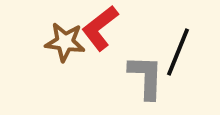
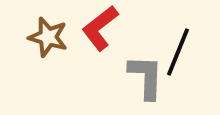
brown star: moved 17 px left, 5 px up; rotated 9 degrees clockwise
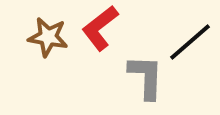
brown star: rotated 6 degrees counterclockwise
black line: moved 12 px right, 10 px up; rotated 27 degrees clockwise
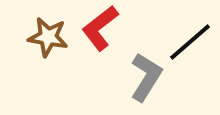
gray L-shape: rotated 30 degrees clockwise
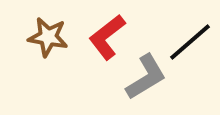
red L-shape: moved 7 px right, 9 px down
gray L-shape: rotated 27 degrees clockwise
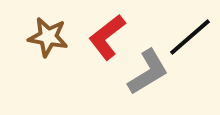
black line: moved 5 px up
gray L-shape: moved 2 px right, 5 px up
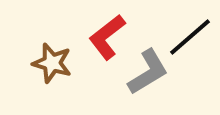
brown star: moved 4 px right, 26 px down; rotated 6 degrees clockwise
